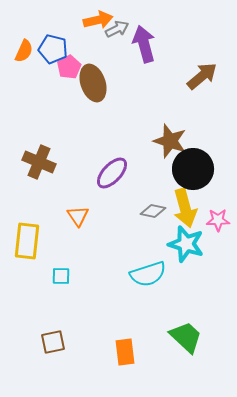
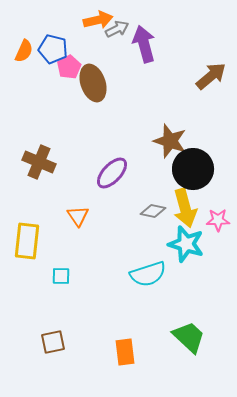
brown arrow: moved 9 px right
green trapezoid: moved 3 px right
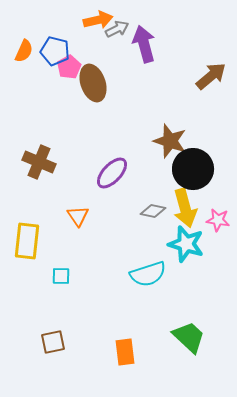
blue pentagon: moved 2 px right, 2 px down
pink star: rotated 10 degrees clockwise
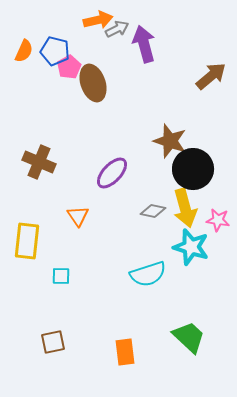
cyan star: moved 5 px right, 3 px down
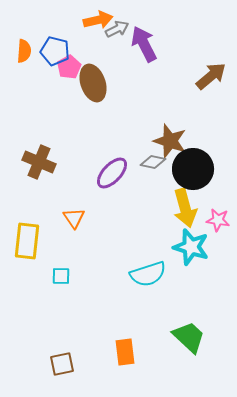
purple arrow: rotated 12 degrees counterclockwise
orange semicircle: rotated 20 degrees counterclockwise
gray diamond: moved 49 px up
orange triangle: moved 4 px left, 2 px down
brown square: moved 9 px right, 22 px down
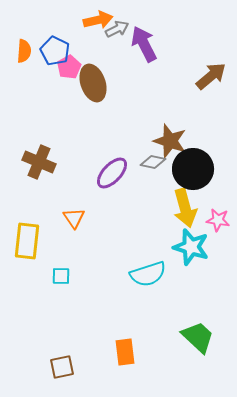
blue pentagon: rotated 12 degrees clockwise
green trapezoid: moved 9 px right
brown square: moved 3 px down
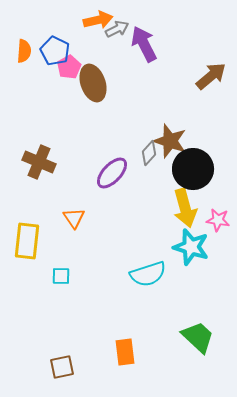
gray diamond: moved 4 px left, 9 px up; rotated 60 degrees counterclockwise
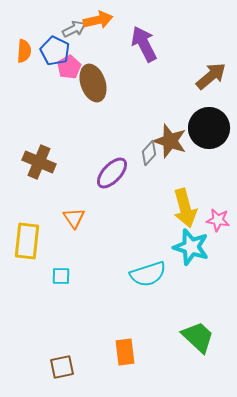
gray arrow: moved 43 px left
black circle: moved 16 px right, 41 px up
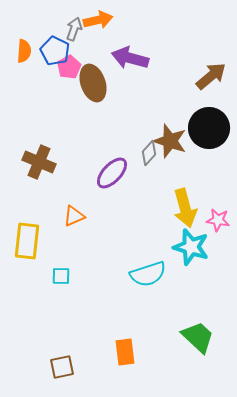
gray arrow: rotated 45 degrees counterclockwise
purple arrow: moved 14 px left, 14 px down; rotated 48 degrees counterclockwise
orange triangle: moved 2 px up; rotated 40 degrees clockwise
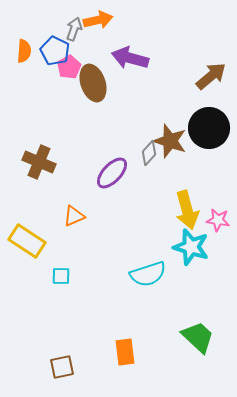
yellow arrow: moved 2 px right, 2 px down
yellow rectangle: rotated 63 degrees counterclockwise
